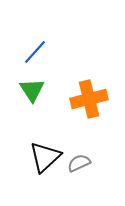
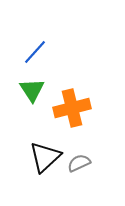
orange cross: moved 17 px left, 9 px down
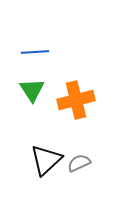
blue line: rotated 44 degrees clockwise
orange cross: moved 4 px right, 8 px up
black triangle: moved 1 px right, 3 px down
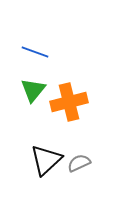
blue line: rotated 24 degrees clockwise
green triangle: moved 1 px right; rotated 12 degrees clockwise
orange cross: moved 7 px left, 2 px down
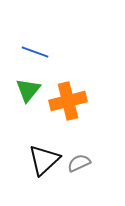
green triangle: moved 5 px left
orange cross: moved 1 px left, 1 px up
black triangle: moved 2 px left
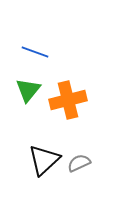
orange cross: moved 1 px up
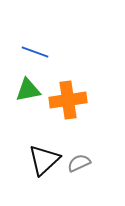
green triangle: rotated 40 degrees clockwise
orange cross: rotated 6 degrees clockwise
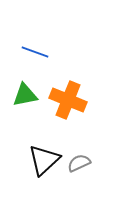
green triangle: moved 3 px left, 5 px down
orange cross: rotated 30 degrees clockwise
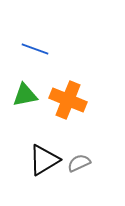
blue line: moved 3 px up
black triangle: rotated 12 degrees clockwise
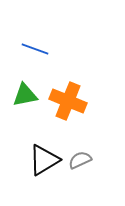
orange cross: moved 1 px down
gray semicircle: moved 1 px right, 3 px up
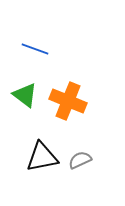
green triangle: rotated 48 degrees clockwise
black triangle: moved 2 px left, 3 px up; rotated 20 degrees clockwise
